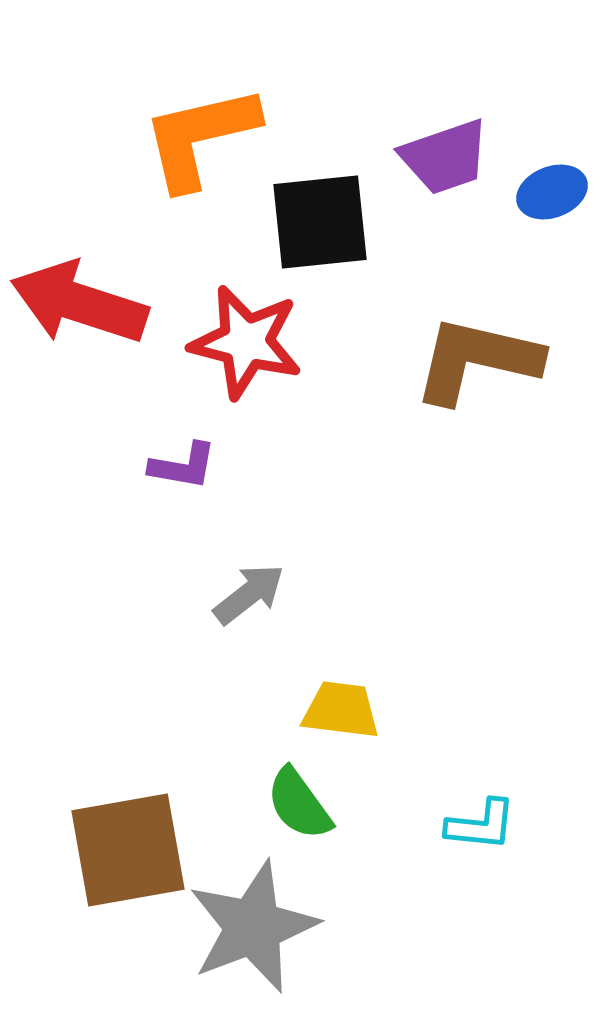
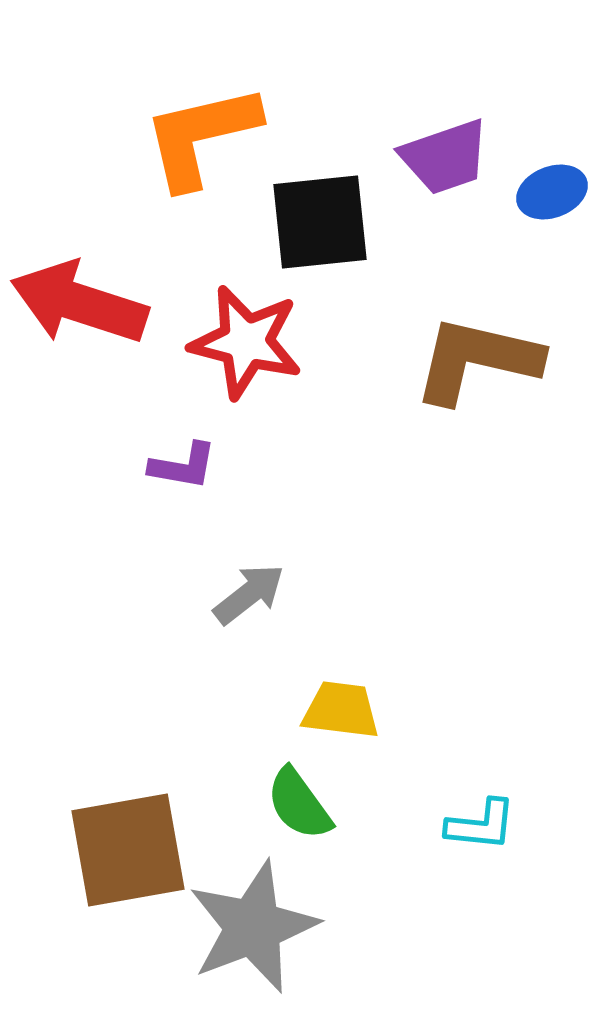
orange L-shape: moved 1 px right, 1 px up
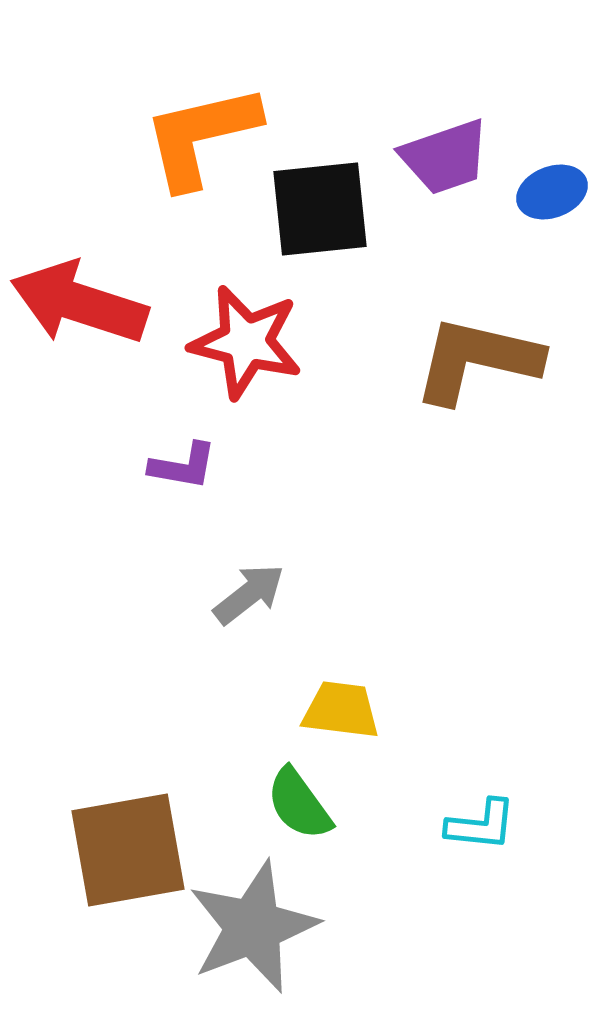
black square: moved 13 px up
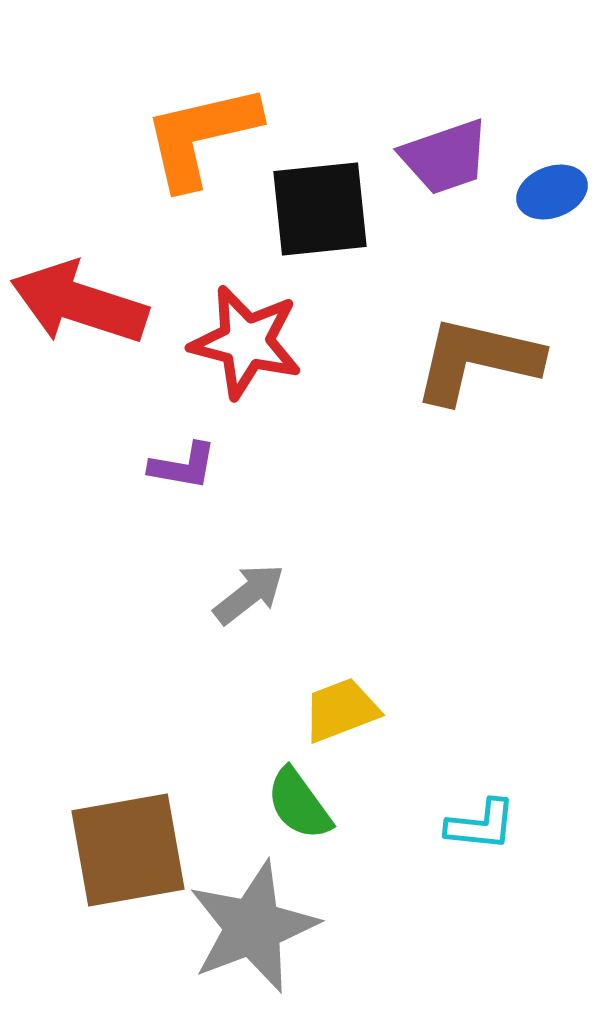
yellow trapezoid: rotated 28 degrees counterclockwise
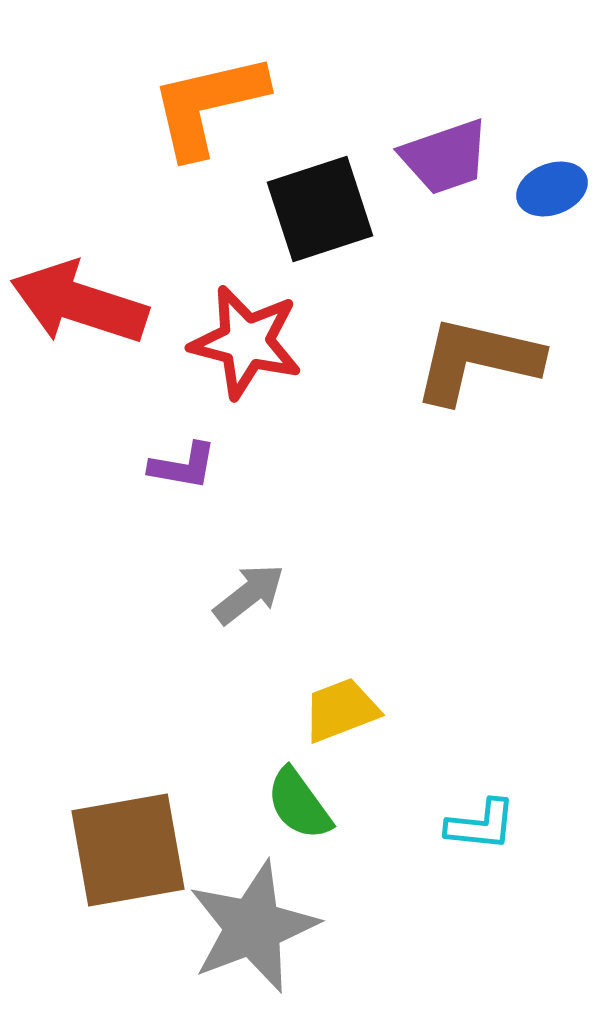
orange L-shape: moved 7 px right, 31 px up
blue ellipse: moved 3 px up
black square: rotated 12 degrees counterclockwise
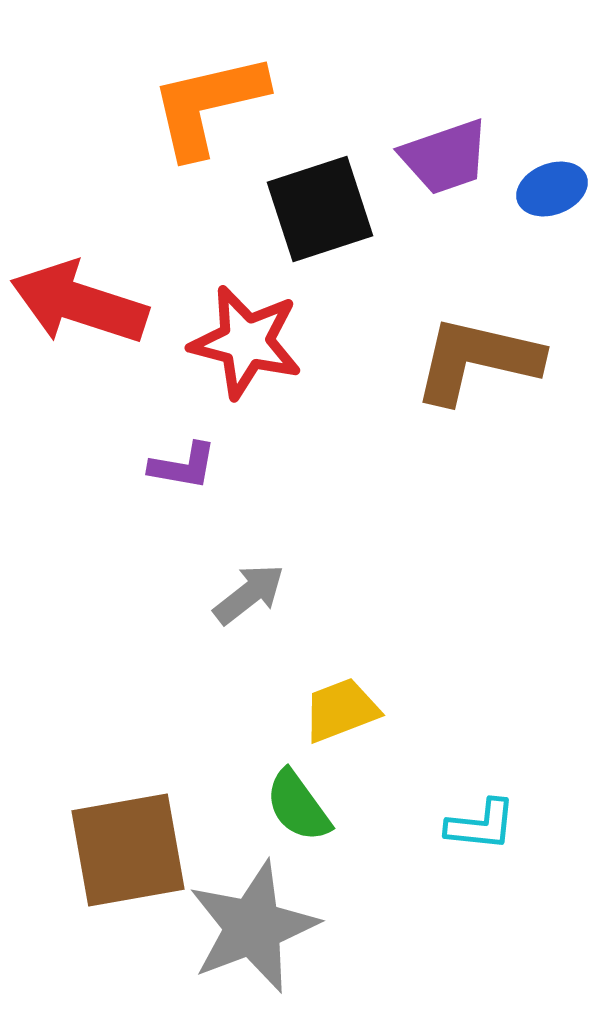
green semicircle: moved 1 px left, 2 px down
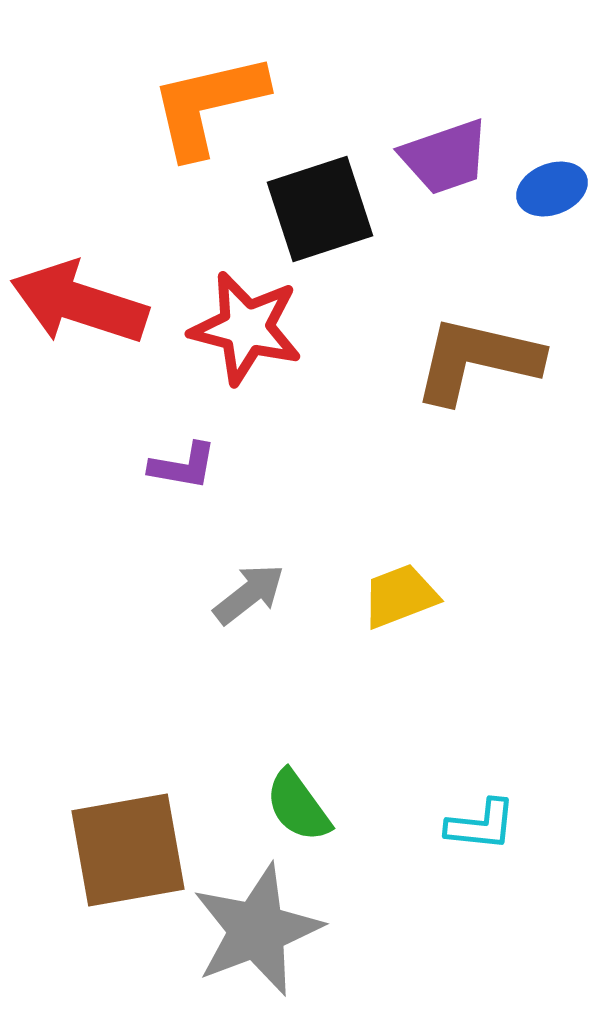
red star: moved 14 px up
yellow trapezoid: moved 59 px right, 114 px up
gray star: moved 4 px right, 3 px down
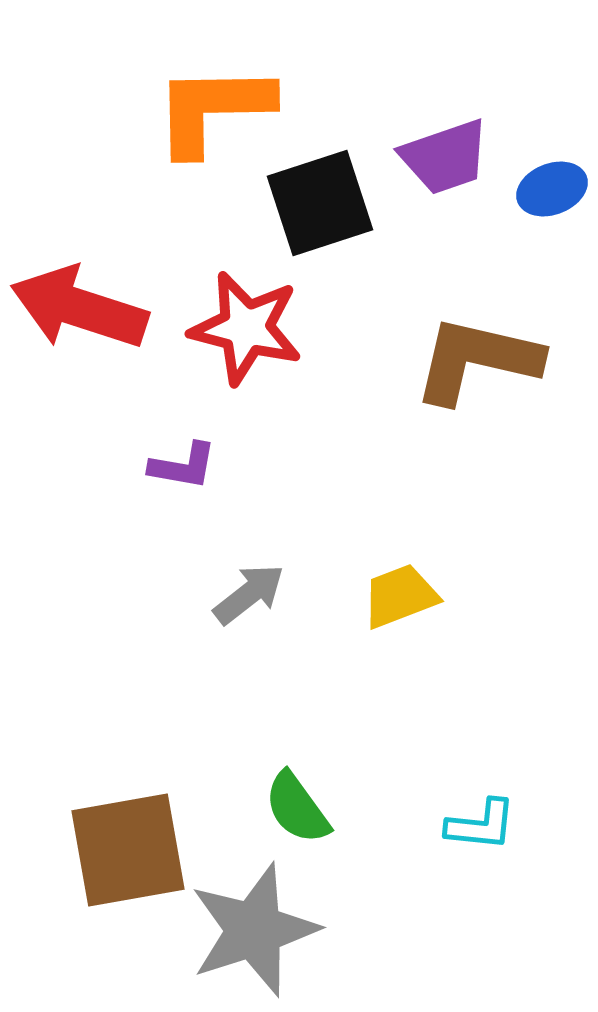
orange L-shape: moved 5 px right, 4 px down; rotated 12 degrees clockwise
black square: moved 6 px up
red arrow: moved 5 px down
green semicircle: moved 1 px left, 2 px down
gray star: moved 3 px left; rotated 3 degrees clockwise
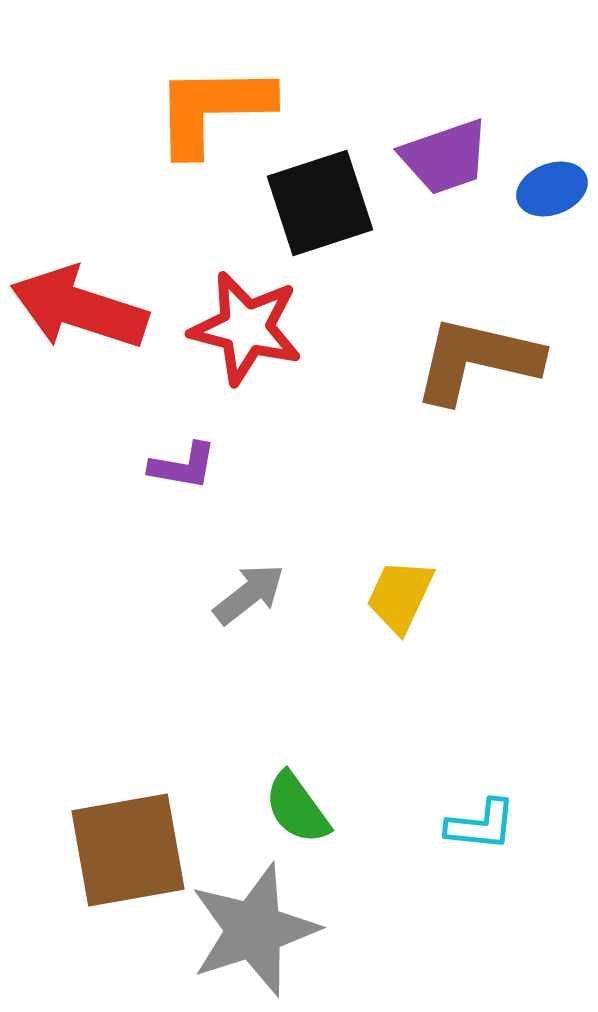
yellow trapezoid: rotated 44 degrees counterclockwise
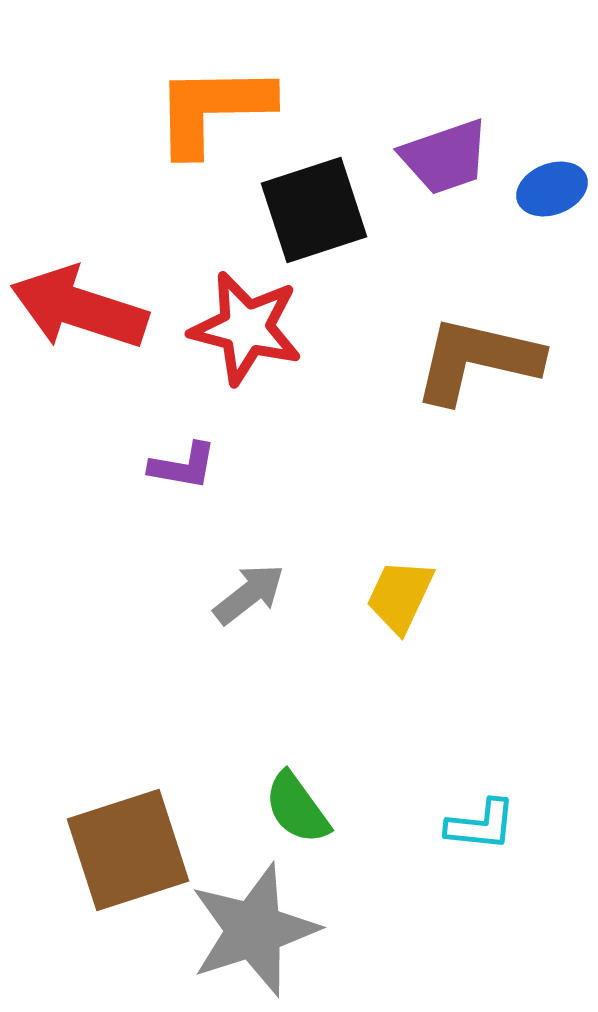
black square: moved 6 px left, 7 px down
brown square: rotated 8 degrees counterclockwise
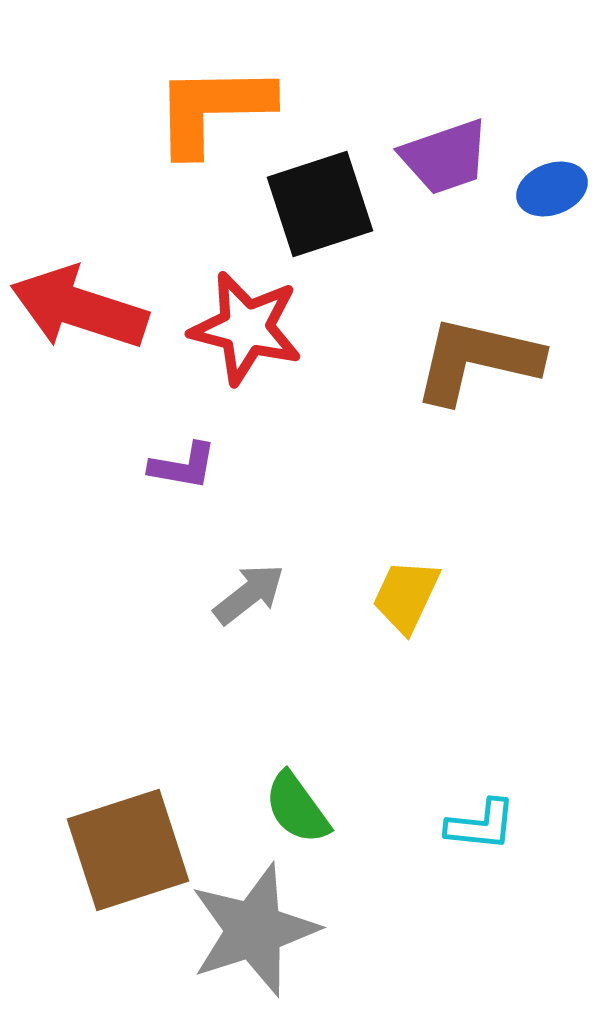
black square: moved 6 px right, 6 px up
yellow trapezoid: moved 6 px right
